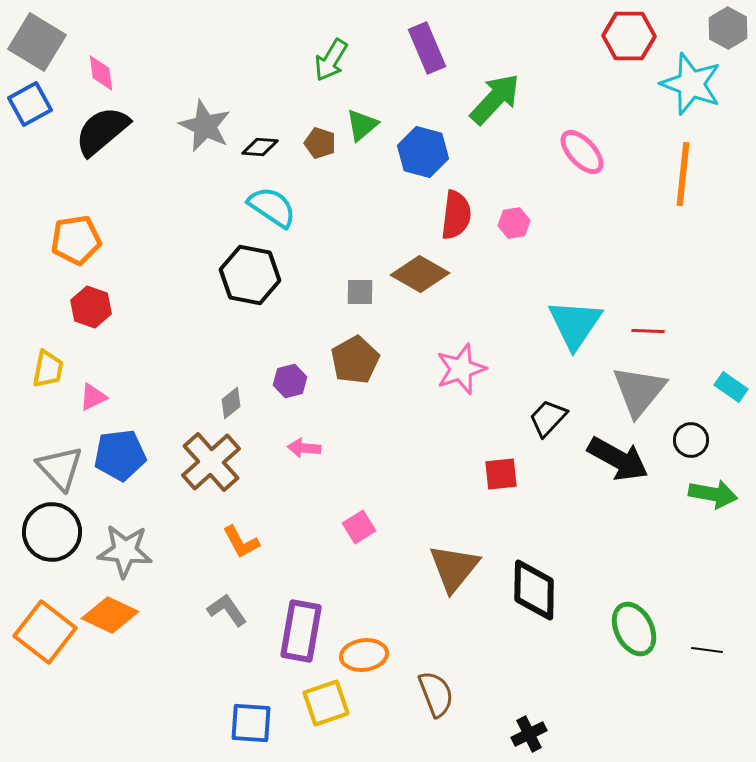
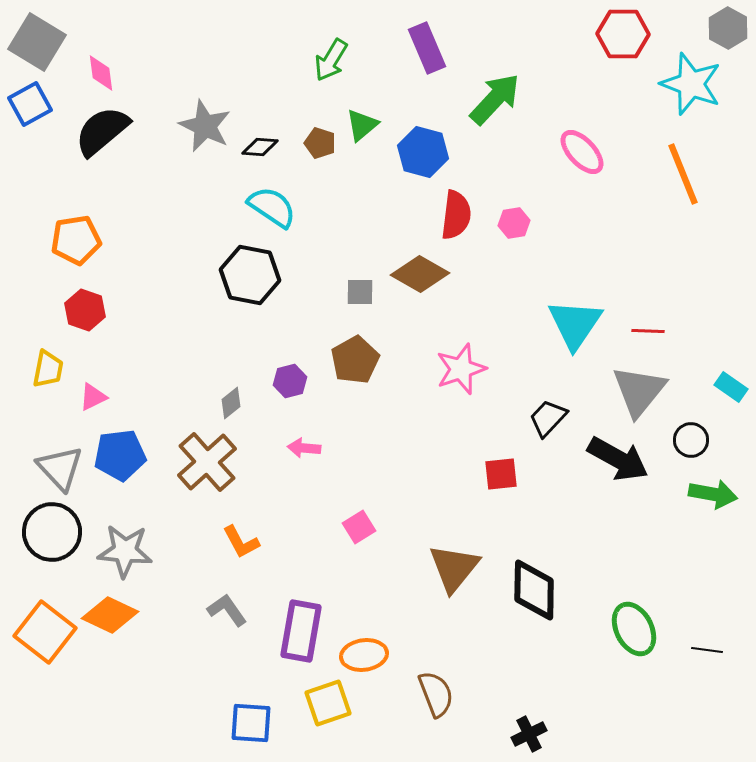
red hexagon at (629, 36): moved 6 px left, 2 px up
orange line at (683, 174): rotated 28 degrees counterclockwise
red hexagon at (91, 307): moved 6 px left, 3 px down
brown cross at (211, 462): moved 4 px left
yellow square at (326, 703): moved 2 px right
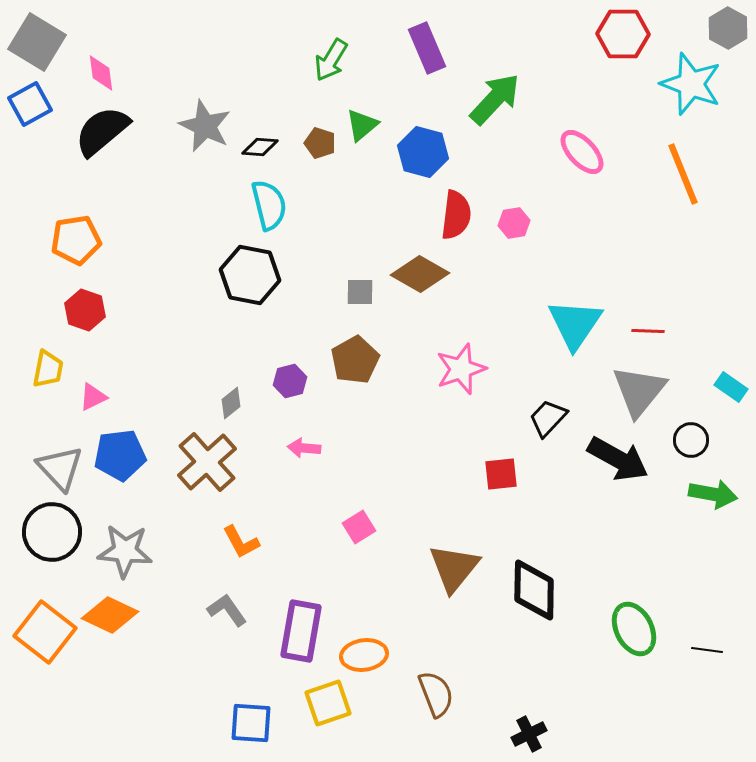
cyan semicircle at (272, 207): moved 3 px left, 2 px up; rotated 42 degrees clockwise
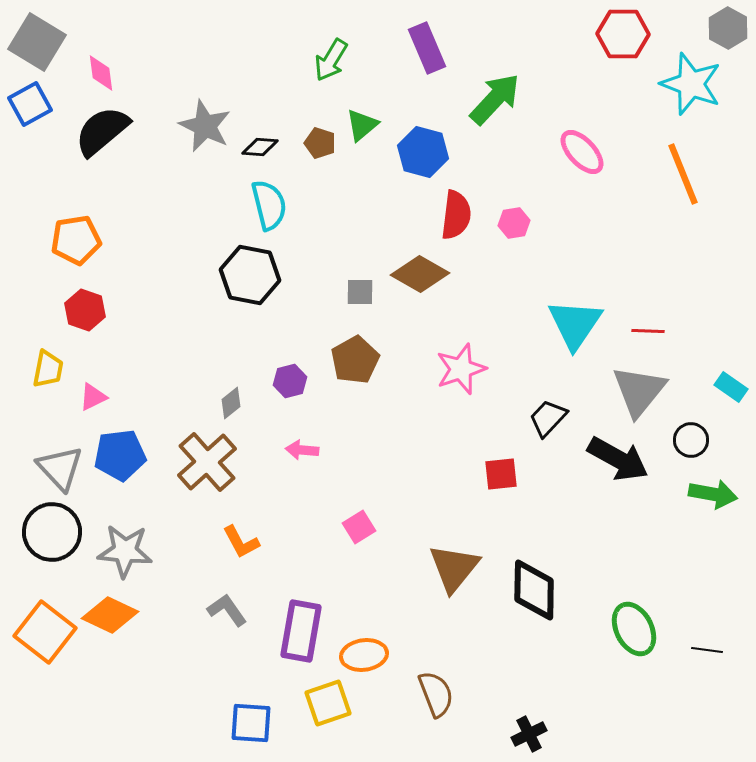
pink arrow at (304, 448): moved 2 px left, 2 px down
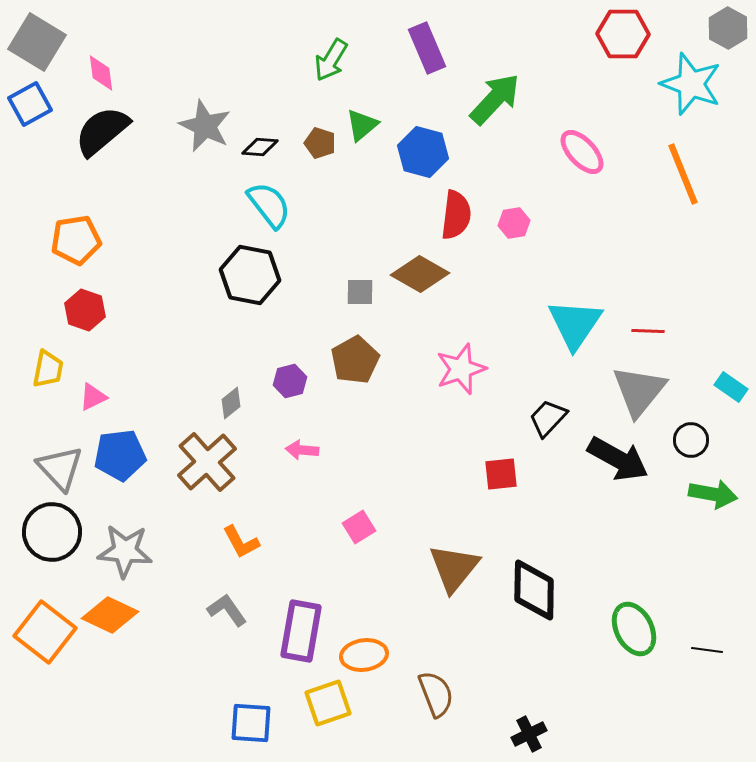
cyan semicircle at (269, 205): rotated 24 degrees counterclockwise
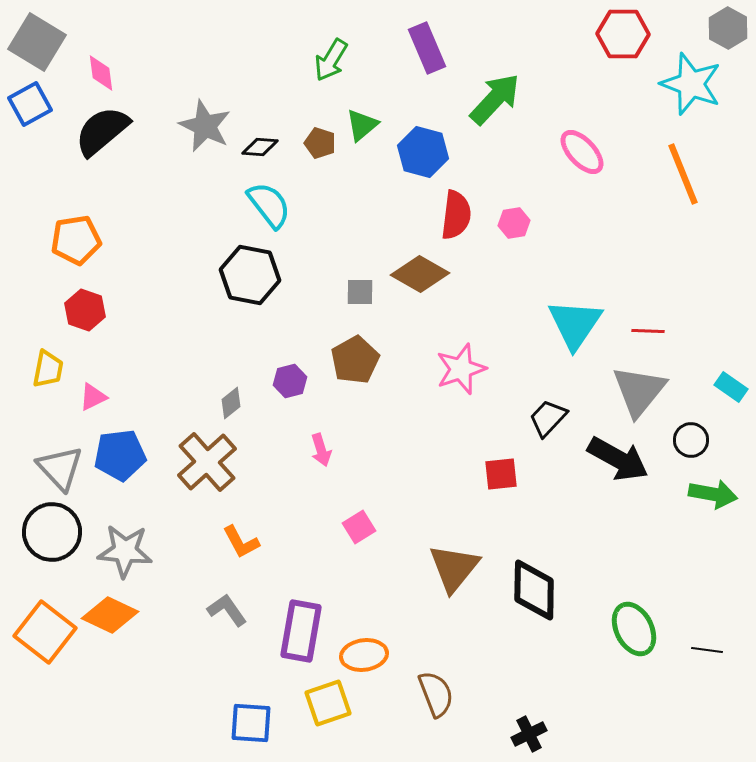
pink arrow at (302, 450): moved 19 px right; rotated 112 degrees counterclockwise
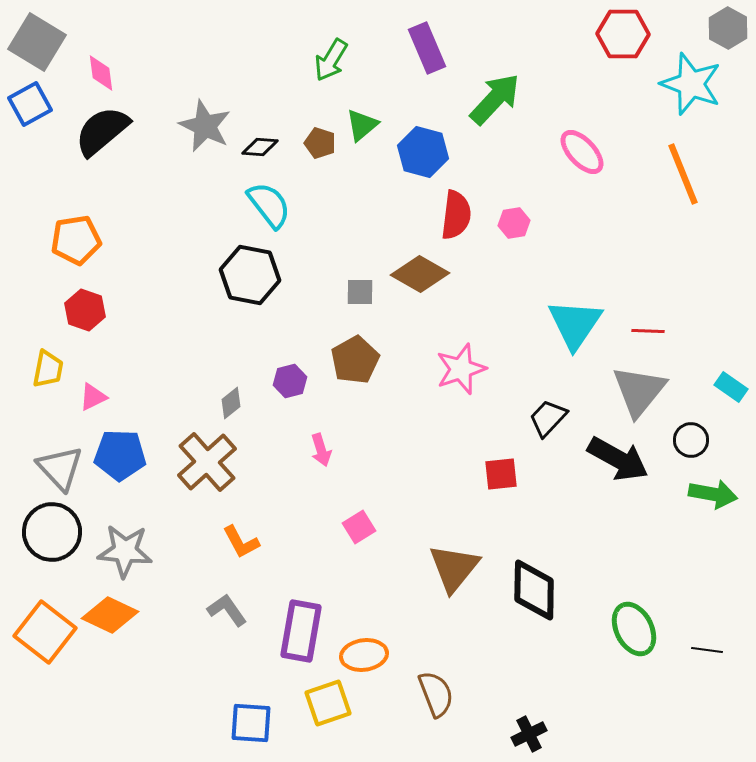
blue pentagon at (120, 455): rotated 9 degrees clockwise
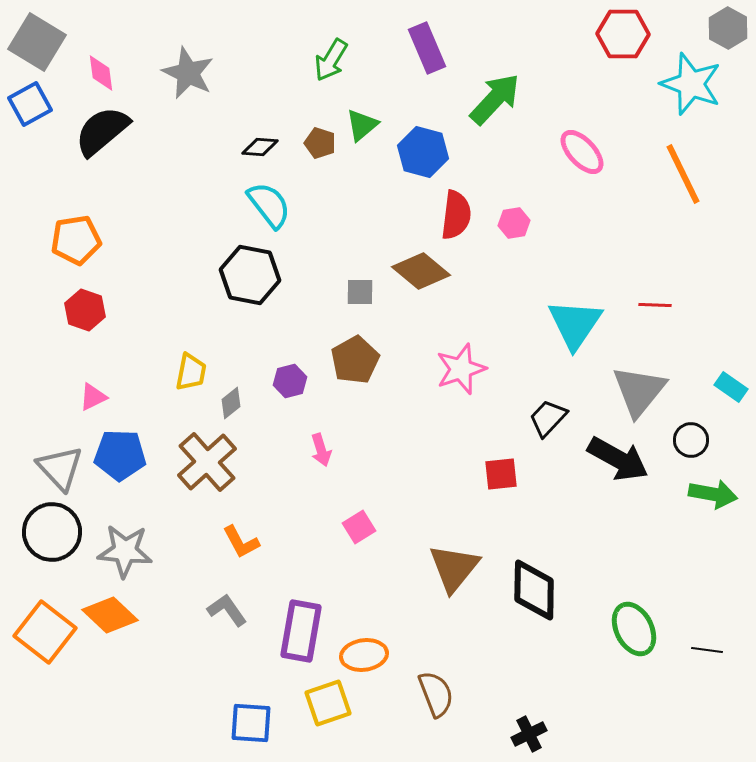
gray star at (205, 126): moved 17 px left, 53 px up
orange line at (683, 174): rotated 4 degrees counterclockwise
brown diamond at (420, 274): moved 1 px right, 3 px up; rotated 10 degrees clockwise
red line at (648, 331): moved 7 px right, 26 px up
yellow trapezoid at (48, 369): moved 143 px right, 3 px down
orange diamond at (110, 615): rotated 18 degrees clockwise
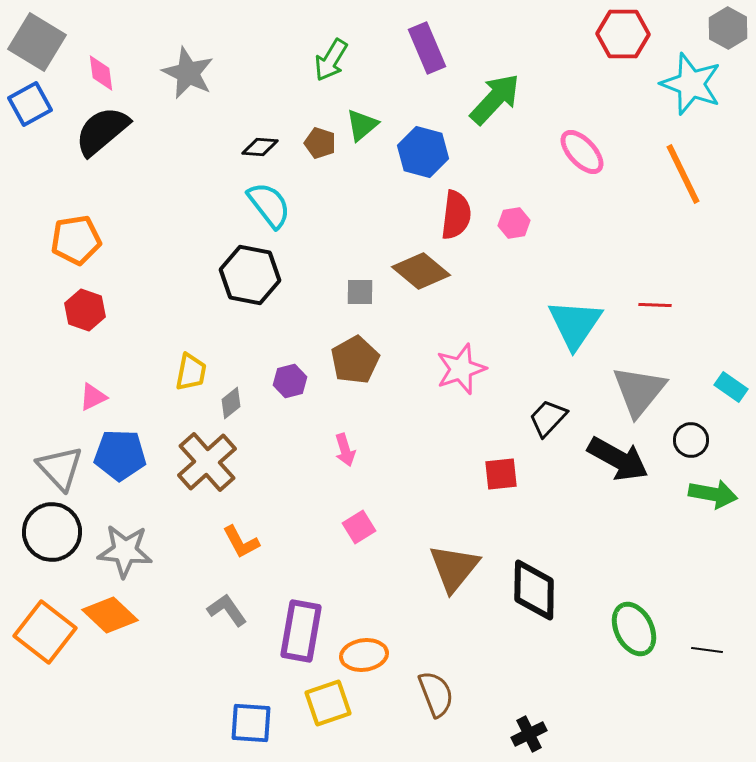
pink arrow at (321, 450): moved 24 px right
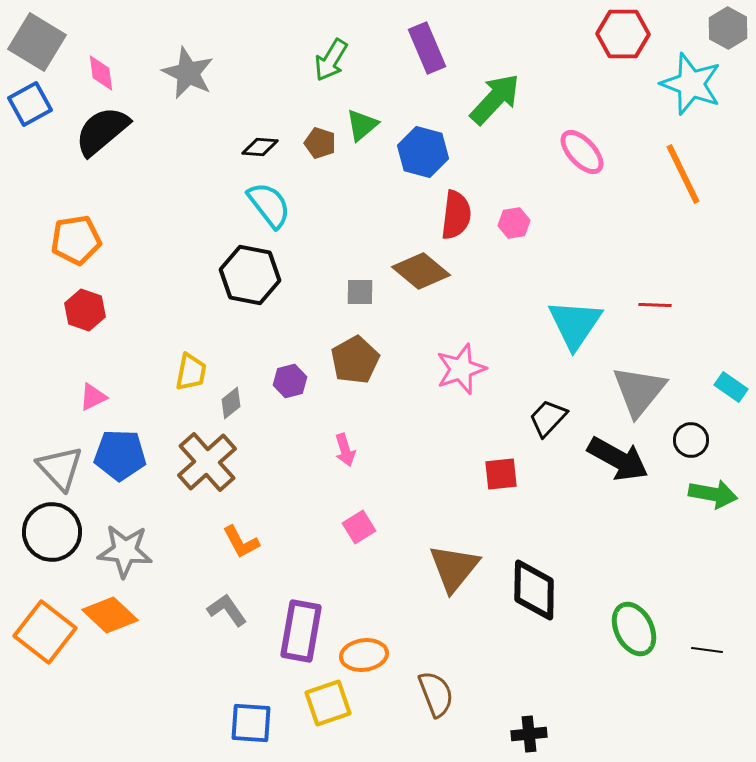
black cross at (529, 734): rotated 20 degrees clockwise
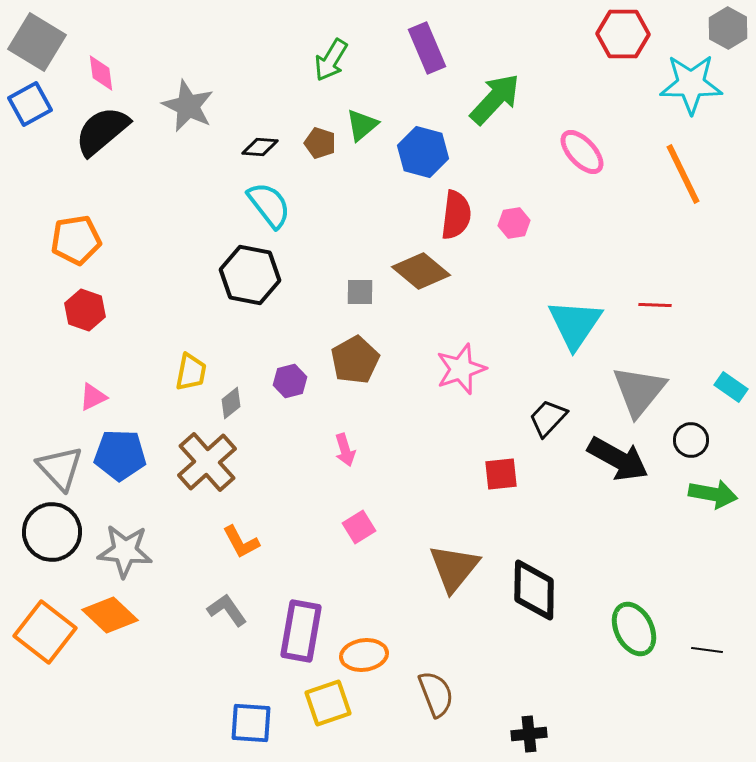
gray star at (188, 73): moved 33 px down
cyan star at (691, 84): rotated 20 degrees counterclockwise
